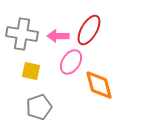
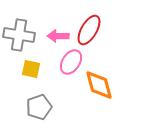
gray cross: moved 3 px left, 1 px down
yellow square: moved 2 px up
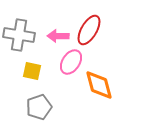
yellow square: moved 1 px right, 2 px down
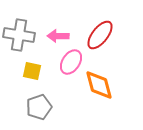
red ellipse: moved 11 px right, 5 px down; rotated 8 degrees clockwise
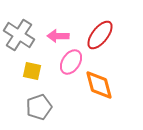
gray cross: rotated 24 degrees clockwise
